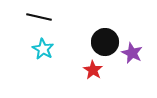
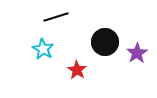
black line: moved 17 px right; rotated 30 degrees counterclockwise
purple star: moved 5 px right; rotated 15 degrees clockwise
red star: moved 16 px left
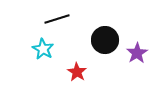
black line: moved 1 px right, 2 px down
black circle: moved 2 px up
red star: moved 2 px down
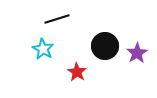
black circle: moved 6 px down
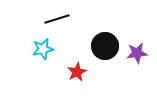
cyan star: rotated 30 degrees clockwise
purple star: rotated 25 degrees clockwise
red star: rotated 12 degrees clockwise
